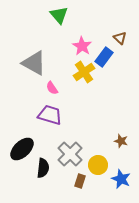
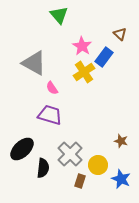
brown triangle: moved 4 px up
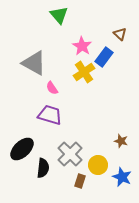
blue star: moved 1 px right, 2 px up
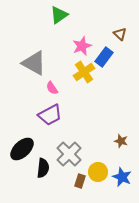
green triangle: rotated 36 degrees clockwise
pink star: rotated 18 degrees clockwise
purple trapezoid: rotated 135 degrees clockwise
gray cross: moved 1 px left
yellow circle: moved 7 px down
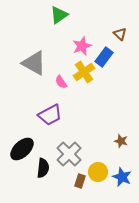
pink semicircle: moved 9 px right, 6 px up
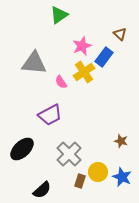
gray triangle: rotated 24 degrees counterclockwise
black semicircle: moved 1 px left, 22 px down; rotated 42 degrees clockwise
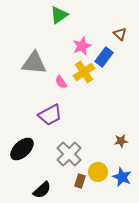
brown star: rotated 24 degrees counterclockwise
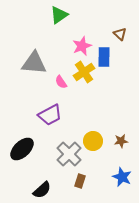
blue rectangle: rotated 36 degrees counterclockwise
yellow circle: moved 5 px left, 31 px up
